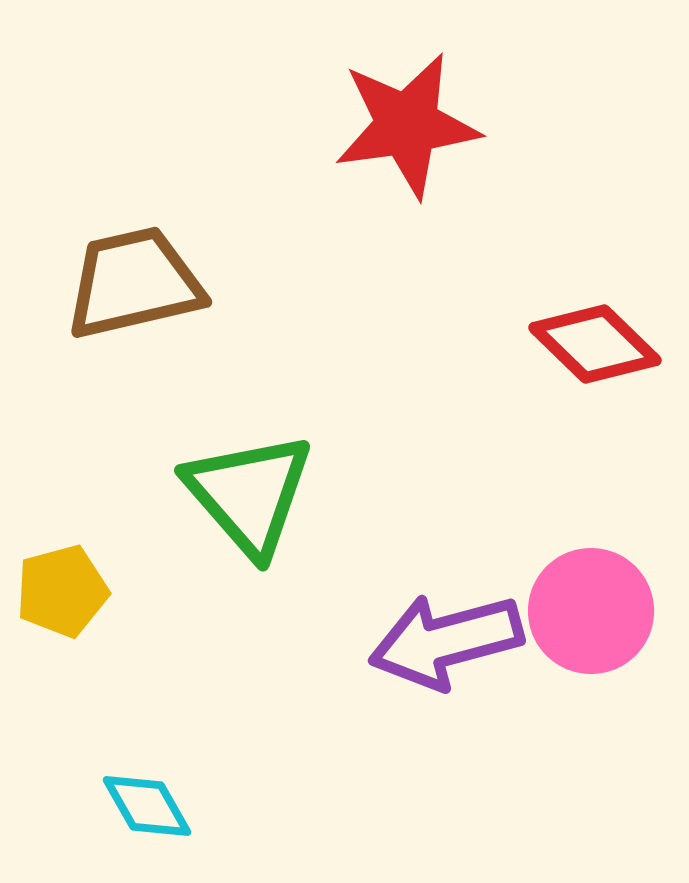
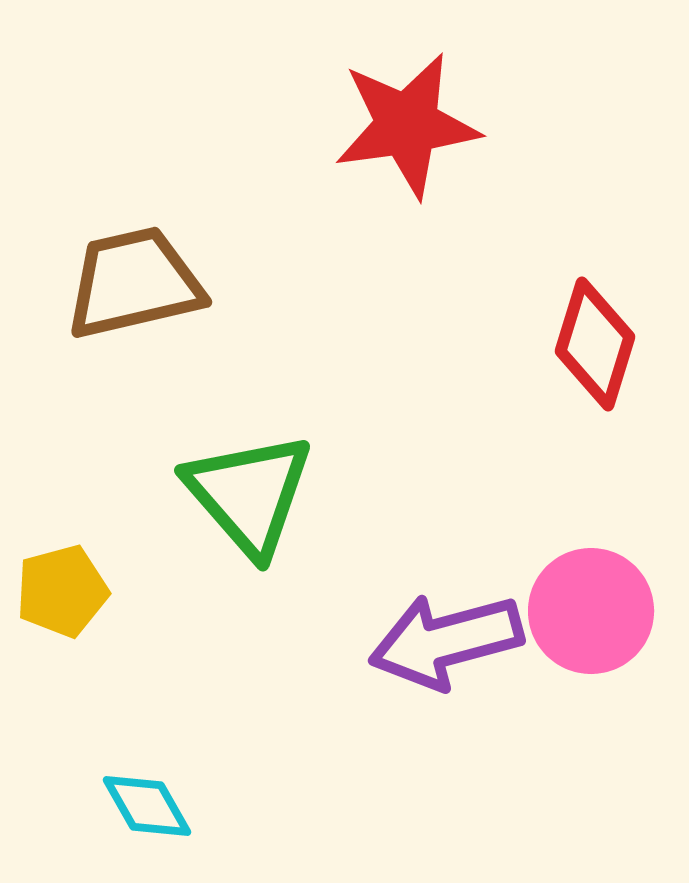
red diamond: rotated 63 degrees clockwise
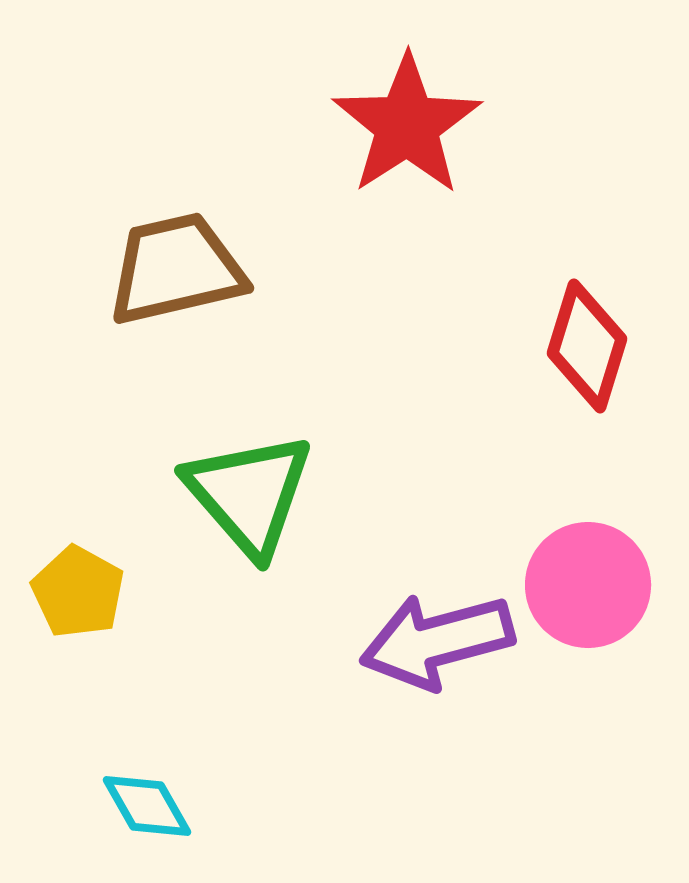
red star: rotated 25 degrees counterclockwise
brown trapezoid: moved 42 px right, 14 px up
red diamond: moved 8 px left, 2 px down
yellow pentagon: moved 16 px right, 1 px down; rotated 28 degrees counterclockwise
pink circle: moved 3 px left, 26 px up
purple arrow: moved 9 px left
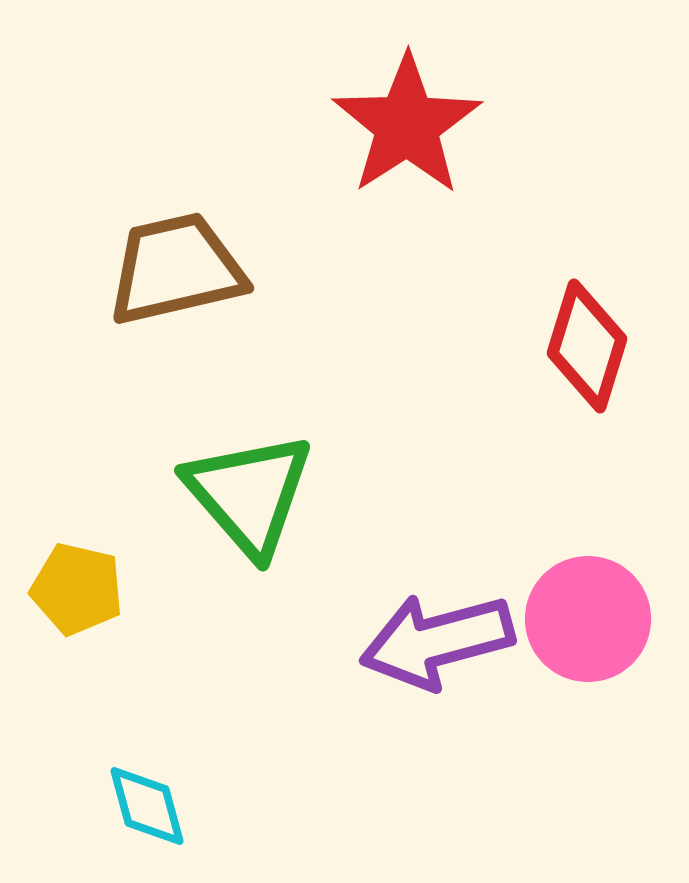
pink circle: moved 34 px down
yellow pentagon: moved 1 px left, 3 px up; rotated 16 degrees counterclockwise
cyan diamond: rotated 14 degrees clockwise
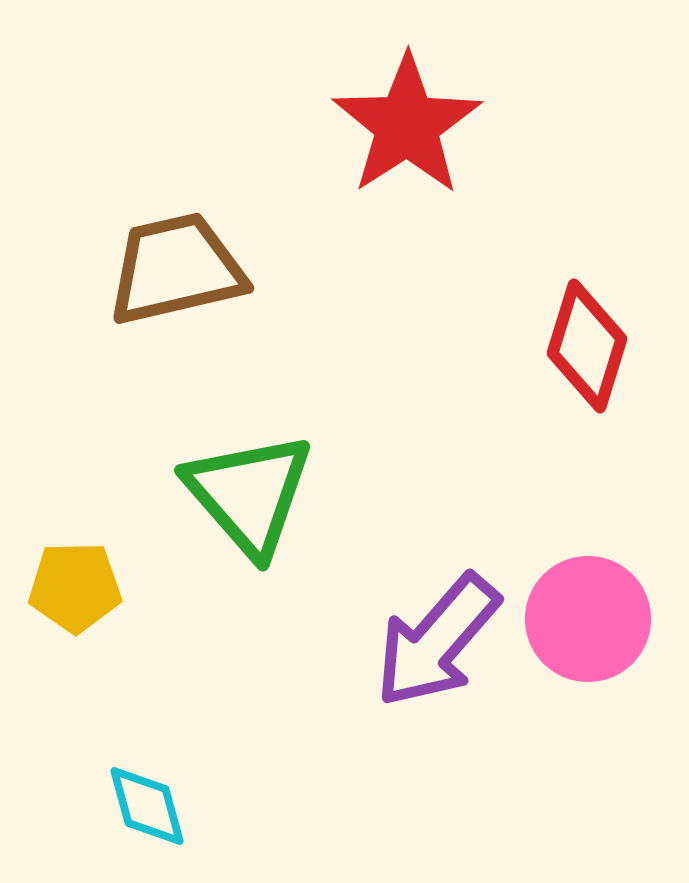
yellow pentagon: moved 2 px left, 2 px up; rotated 14 degrees counterclockwise
purple arrow: rotated 34 degrees counterclockwise
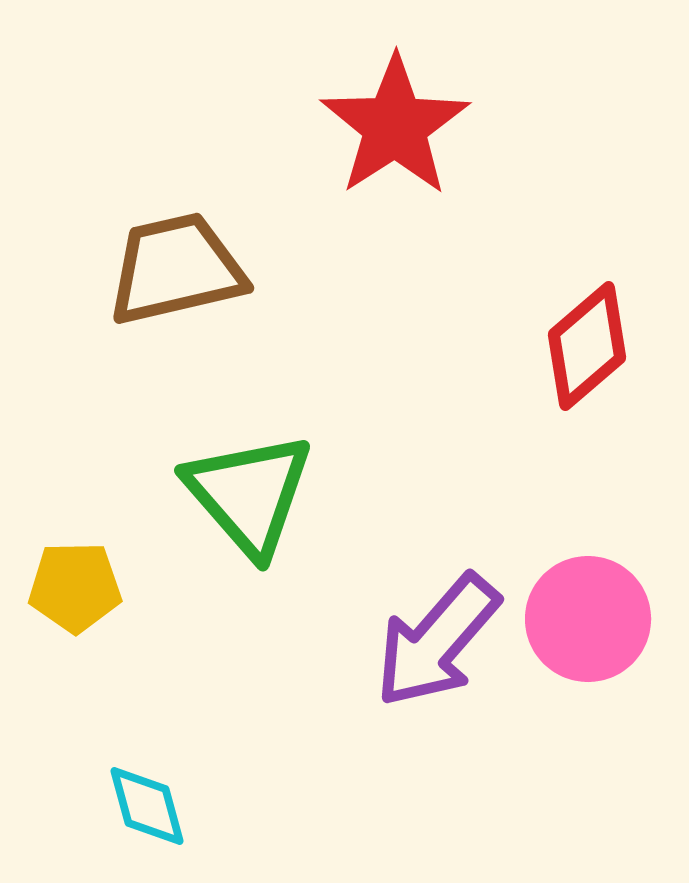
red star: moved 12 px left, 1 px down
red diamond: rotated 32 degrees clockwise
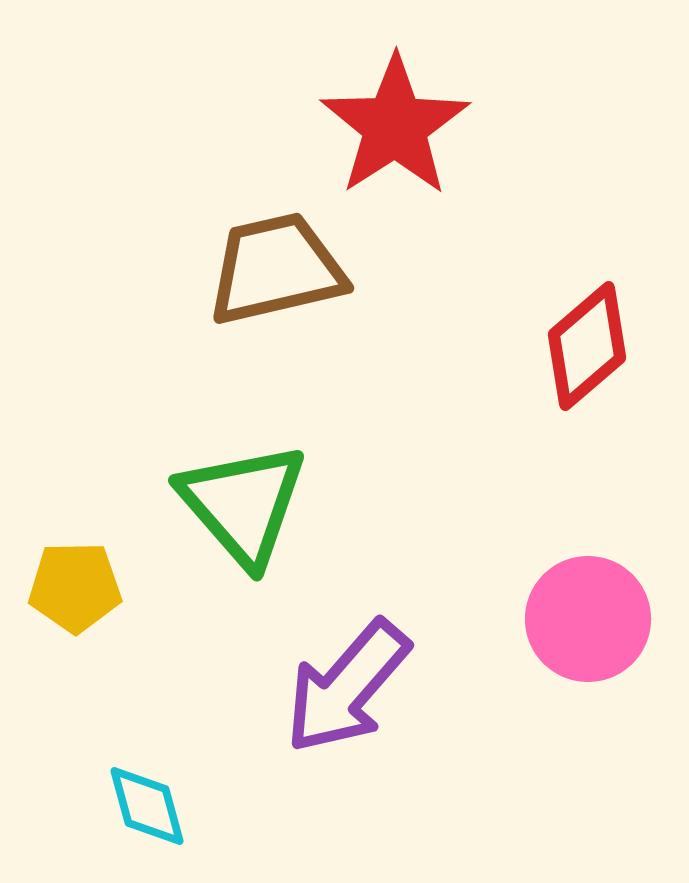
brown trapezoid: moved 100 px right
green triangle: moved 6 px left, 10 px down
purple arrow: moved 90 px left, 46 px down
